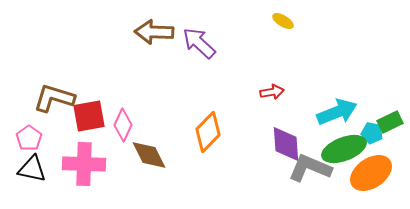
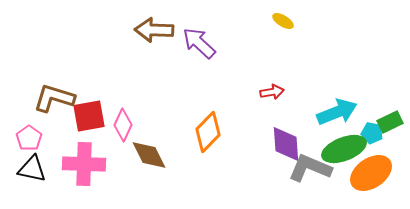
brown arrow: moved 2 px up
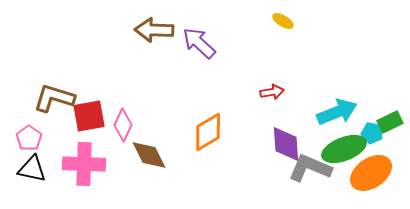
orange diamond: rotated 15 degrees clockwise
